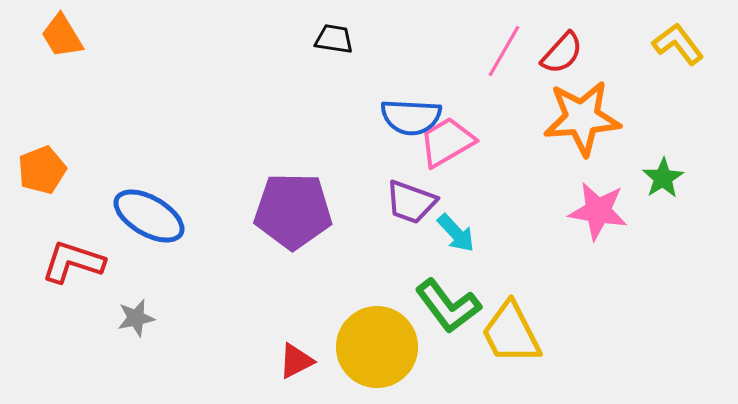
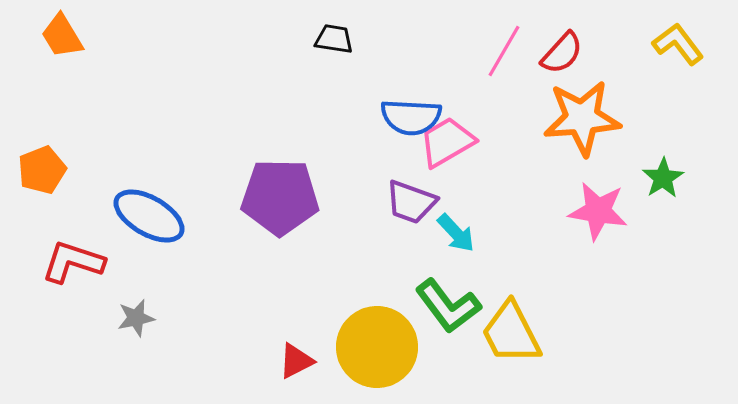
purple pentagon: moved 13 px left, 14 px up
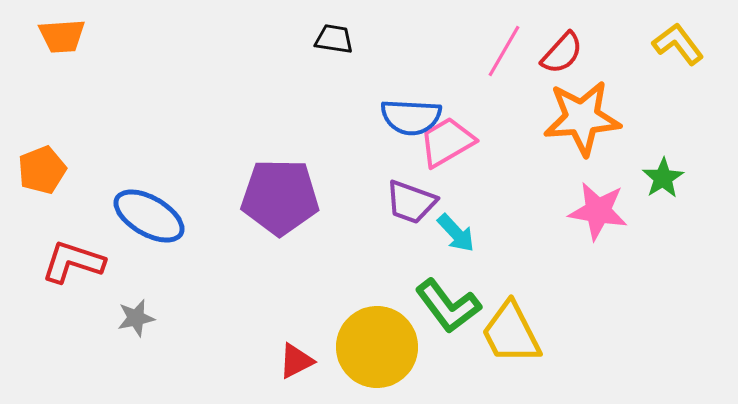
orange trapezoid: rotated 63 degrees counterclockwise
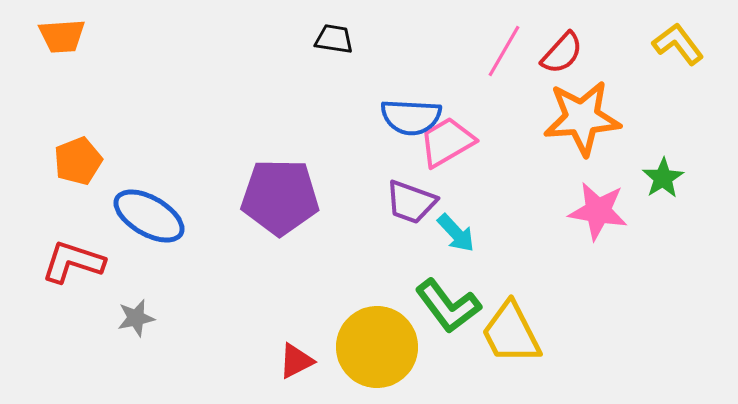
orange pentagon: moved 36 px right, 9 px up
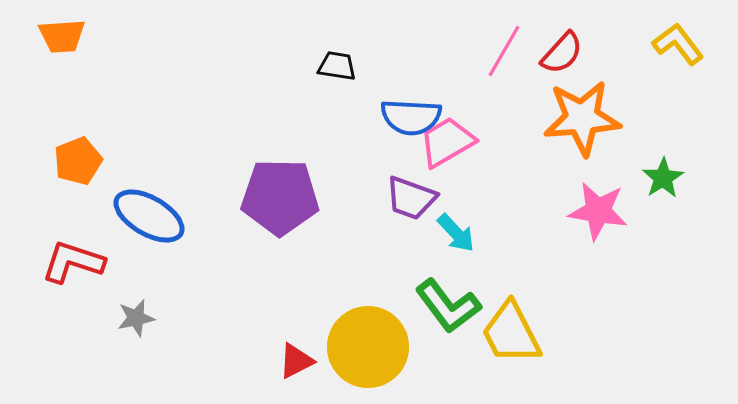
black trapezoid: moved 3 px right, 27 px down
purple trapezoid: moved 4 px up
yellow circle: moved 9 px left
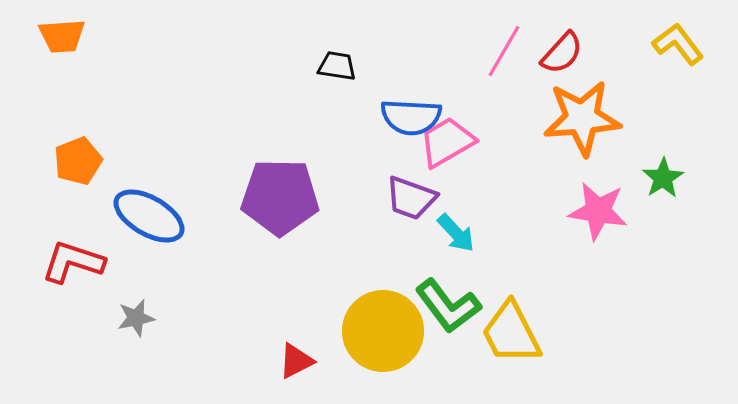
yellow circle: moved 15 px right, 16 px up
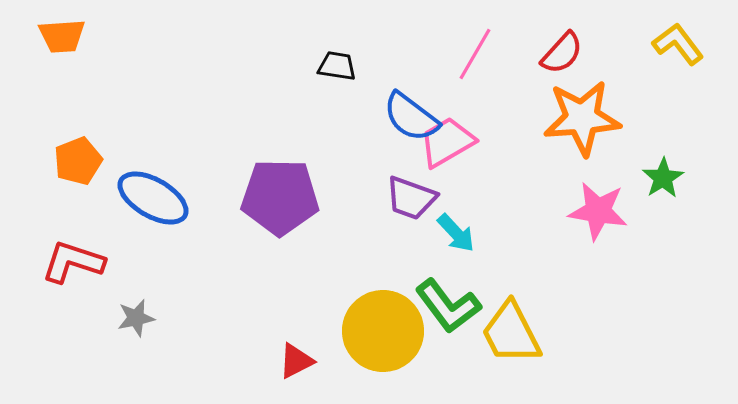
pink line: moved 29 px left, 3 px down
blue semicircle: rotated 34 degrees clockwise
blue ellipse: moved 4 px right, 18 px up
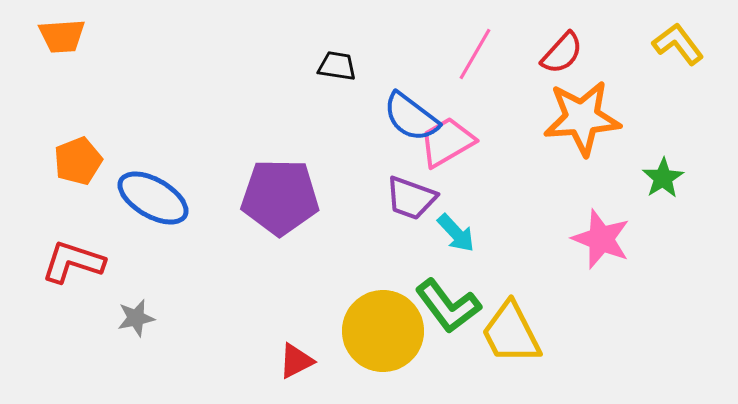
pink star: moved 3 px right, 28 px down; rotated 12 degrees clockwise
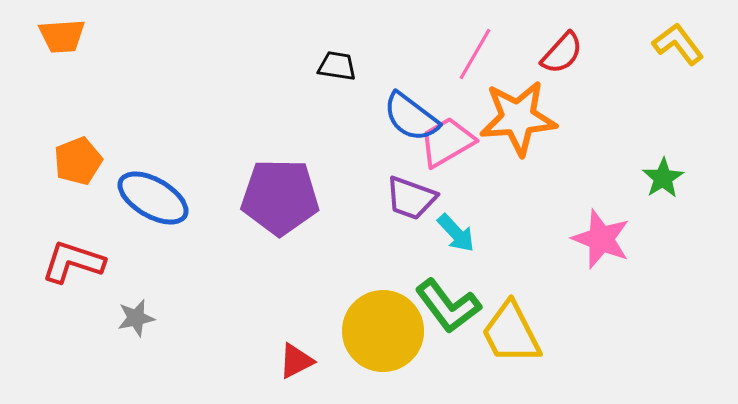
orange star: moved 64 px left
